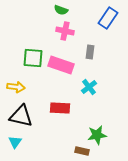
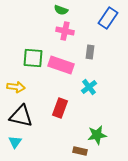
red rectangle: rotated 72 degrees counterclockwise
brown rectangle: moved 2 px left
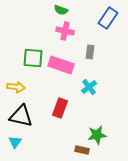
brown rectangle: moved 2 px right, 1 px up
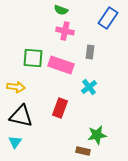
brown rectangle: moved 1 px right, 1 px down
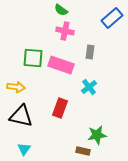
green semicircle: rotated 16 degrees clockwise
blue rectangle: moved 4 px right; rotated 15 degrees clockwise
cyan triangle: moved 9 px right, 7 px down
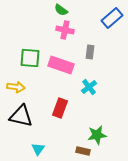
pink cross: moved 1 px up
green square: moved 3 px left
cyan triangle: moved 14 px right
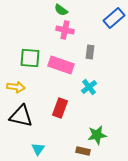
blue rectangle: moved 2 px right
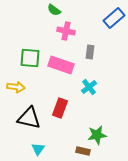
green semicircle: moved 7 px left
pink cross: moved 1 px right, 1 px down
black triangle: moved 8 px right, 2 px down
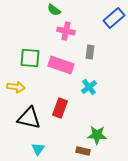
green star: rotated 12 degrees clockwise
